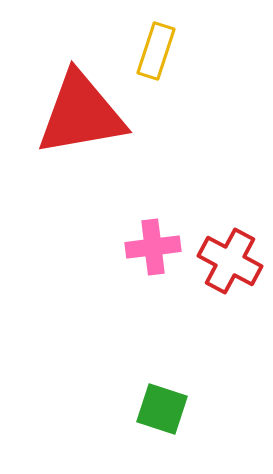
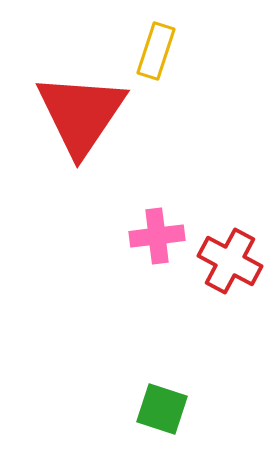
red triangle: rotated 46 degrees counterclockwise
pink cross: moved 4 px right, 11 px up
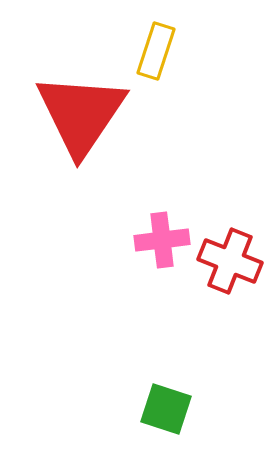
pink cross: moved 5 px right, 4 px down
red cross: rotated 6 degrees counterclockwise
green square: moved 4 px right
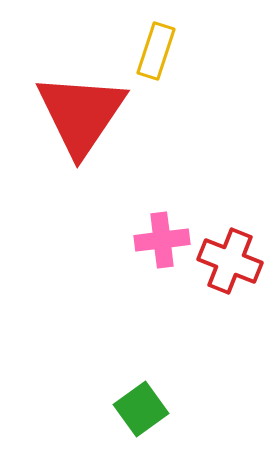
green square: moved 25 px left; rotated 36 degrees clockwise
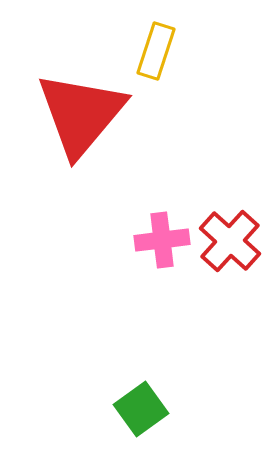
red triangle: rotated 6 degrees clockwise
red cross: moved 20 px up; rotated 20 degrees clockwise
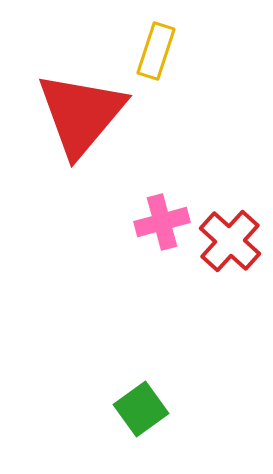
pink cross: moved 18 px up; rotated 8 degrees counterclockwise
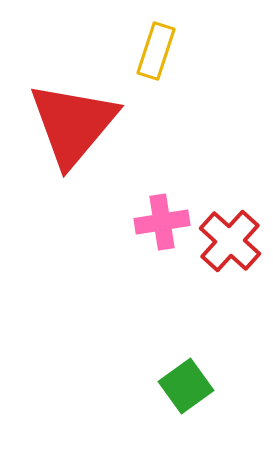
red triangle: moved 8 px left, 10 px down
pink cross: rotated 6 degrees clockwise
green square: moved 45 px right, 23 px up
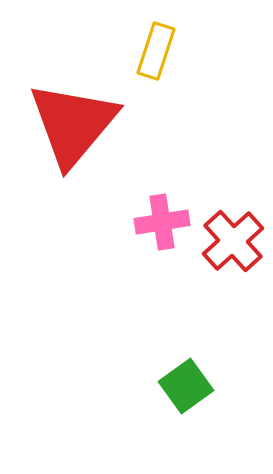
red cross: moved 3 px right; rotated 6 degrees clockwise
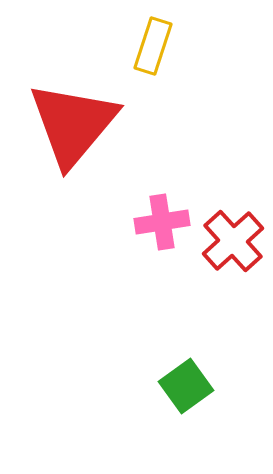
yellow rectangle: moved 3 px left, 5 px up
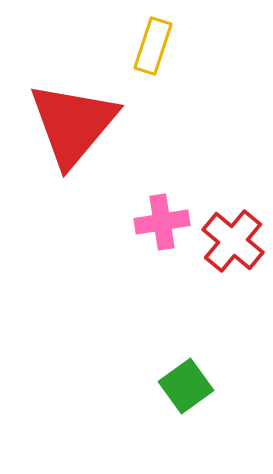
red cross: rotated 8 degrees counterclockwise
